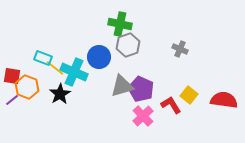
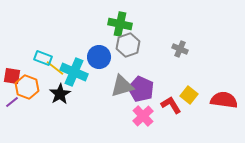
purple line: moved 2 px down
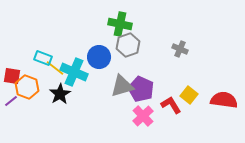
purple line: moved 1 px left, 1 px up
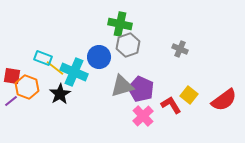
red semicircle: rotated 136 degrees clockwise
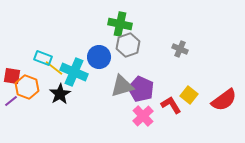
yellow line: moved 1 px left
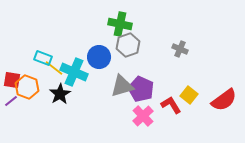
red square: moved 4 px down
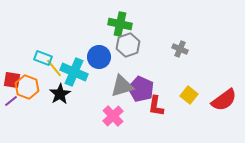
yellow line: rotated 12 degrees clockwise
red L-shape: moved 15 px left, 1 px down; rotated 140 degrees counterclockwise
pink cross: moved 30 px left
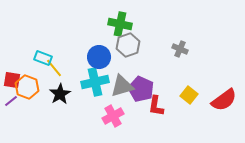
cyan cross: moved 21 px right, 10 px down; rotated 36 degrees counterclockwise
pink cross: rotated 15 degrees clockwise
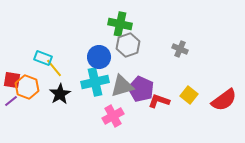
red L-shape: moved 3 px right, 5 px up; rotated 100 degrees clockwise
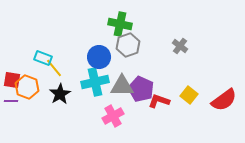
gray cross: moved 3 px up; rotated 14 degrees clockwise
gray triangle: rotated 15 degrees clockwise
purple line: rotated 40 degrees clockwise
